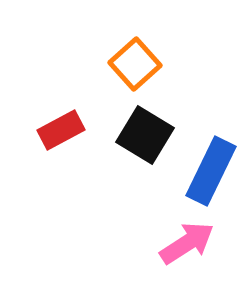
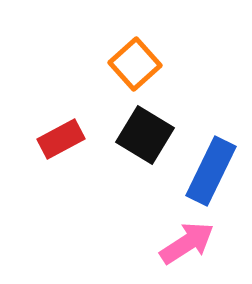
red rectangle: moved 9 px down
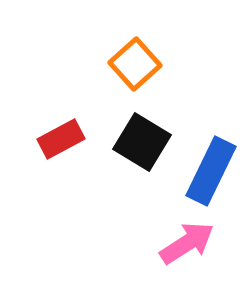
black square: moved 3 px left, 7 px down
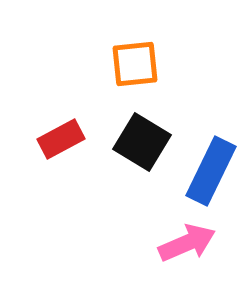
orange square: rotated 36 degrees clockwise
pink arrow: rotated 10 degrees clockwise
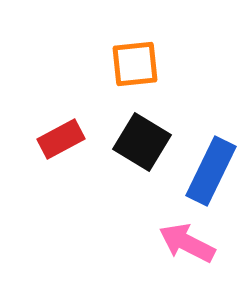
pink arrow: rotated 130 degrees counterclockwise
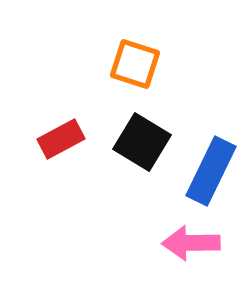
orange square: rotated 24 degrees clockwise
pink arrow: moved 4 px right; rotated 28 degrees counterclockwise
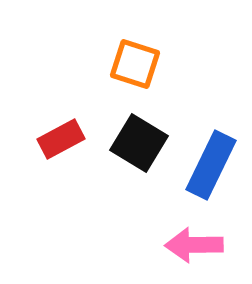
black square: moved 3 px left, 1 px down
blue rectangle: moved 6 px up
pink arrow: moved 3 px right, 2 px down
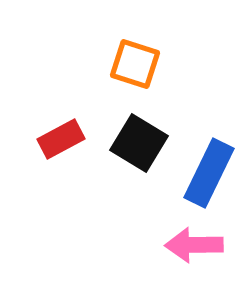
blue rectangle: moved 2 px left, 8 px down
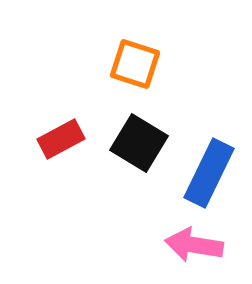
pink arrow: rotated 10 degrees clockwise
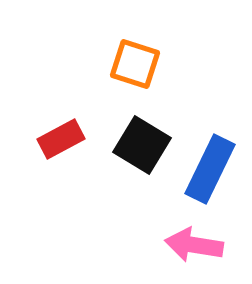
black square: moved 3 px right, 2 px down
blue rectangle: moved 1 px right, 4 px up
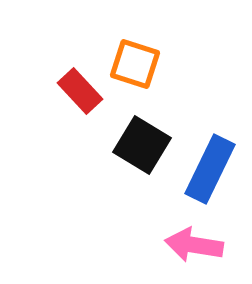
red rectangle: moved 19 px right, 48 px up; rotated 75 degrees clockwise
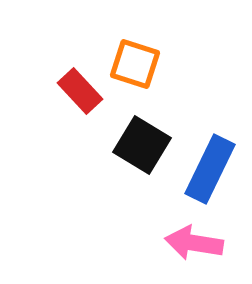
pink arrow: moved 2 px up
